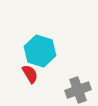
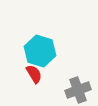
red semicircle: moved 4 px right
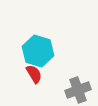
cyan hexagon: moved 2 px left
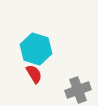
cyan hexagon: moved 2 px left, 2 px up
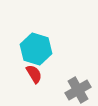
gray cross: rotated 10 degrees counterclockwise
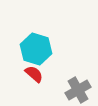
red semicircle: rotated 18 degrees counterclockwise
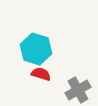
red semicircle: moved 7 px right; rotated 24 degrees counterclockwise
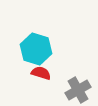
red semicircle: moved 1 px up
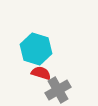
gray cross: moved 20 px left
